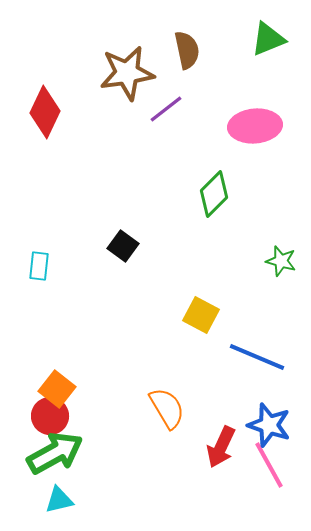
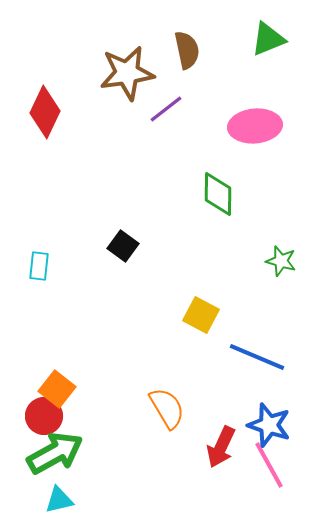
green diamond: moved 4 px right; rotated 45 degrees counterclockwise
red circle: moved 6 px left
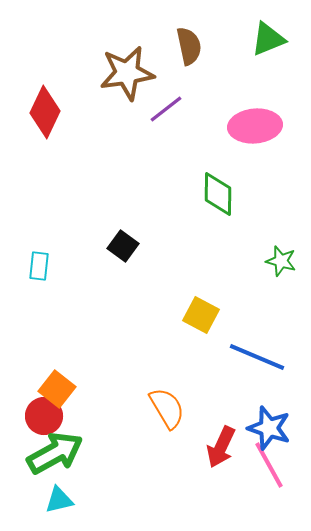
brown semicircle: moved 2 px right, 4 px up
blue star: moved 3 px down
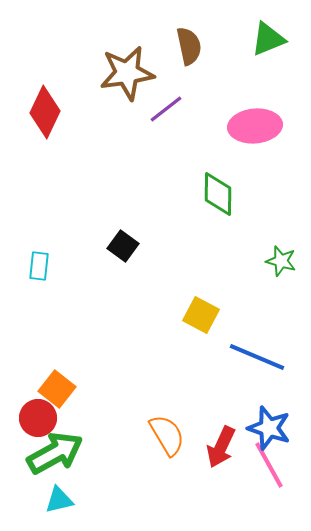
orange semicircle: moved 27 px down
red circle: moved 6 px left, 2 px down
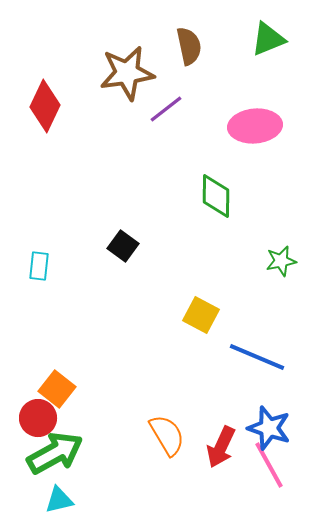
red diamond: moved 6 px up
green diamond: moved 2 px left, 2 px down
green star: rotated 28 degrees counterclockwise
